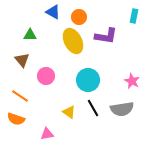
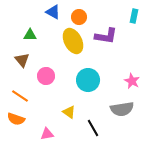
black line: moved 20 px down
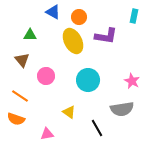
black line: moved 4 px right
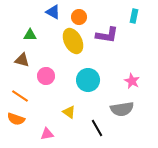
purple L-shape: moved 1 px right, 1 px up
brown triangle: rotated 35 degrees counterclockwise
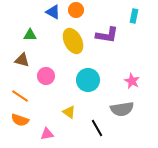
orange circle: moved 3 px left, 7 px up
orange semicircle: moved 4 px right, 1 px down
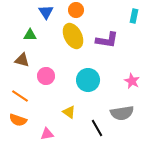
blue triangle: moved 7 px left; rotated 28 degrees clockwise
purple L-shape: moved 5 px down
yellow ellipse: moved 5 px up
gray semicircle: moved 4 px down
orange semicircle: moved 2 px left
